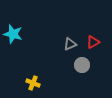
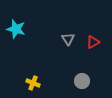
cyan star: moved 3 px right, 5 px up
gray triangle: moved 2 px left, 5 px up; rotated 40 degrees counterclockwise
gray circle: moved 16 px down
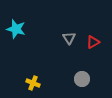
gray triangle: moved 1 px right, 1 px up
gray circle: moved 2 px up
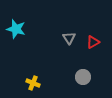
gray circle: moved 1 px right, 2 px up
